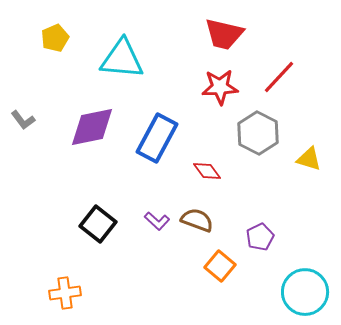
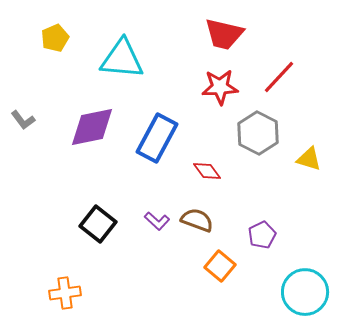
purple pentagon: moved 2 px right, 2 px up
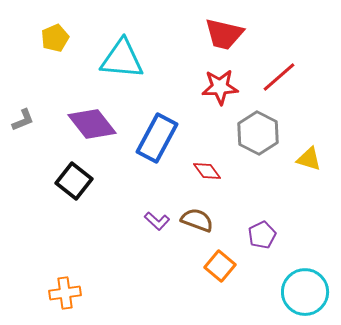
red line: rotated 6 degrees clockwise
gray L-shape: rotated 75 degrees counterclockwise
purple diamond: moved 3 px up; rotated 63 degrees clockwise
black square: moved 24 px left, 43 px up
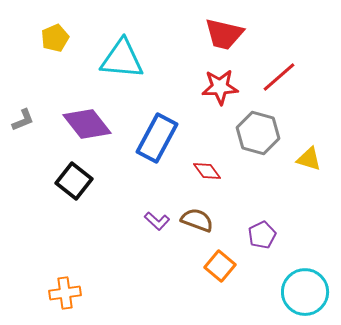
purple diamond: moved 5 px left
gray hexagon: rotated 12 degrees counterclockwise
